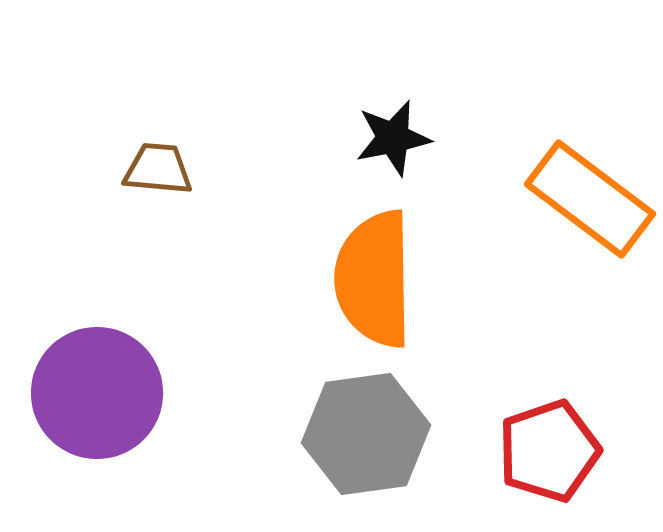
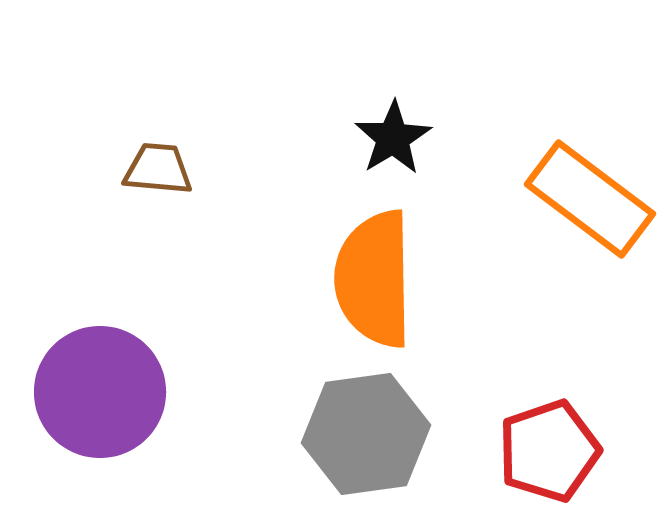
black star: rotated 20 degrees counterclockwise
purple circle: moved 3 px right, 1 px up
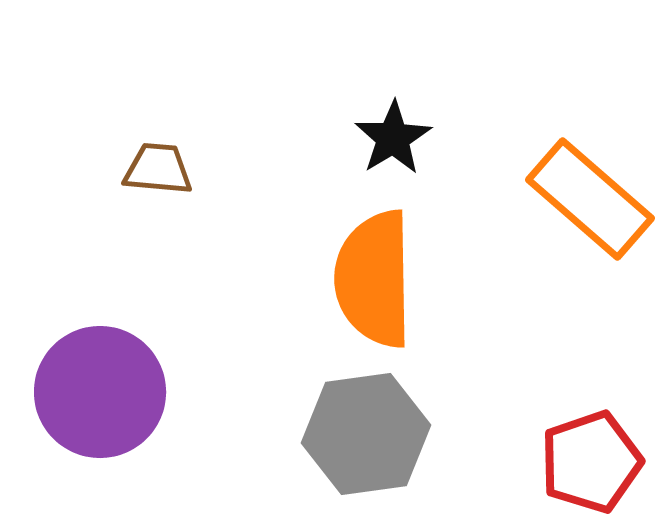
orange rectangle: rotated 4 degrees clockwise
red pentagon: moved 42 px right, 11 px down
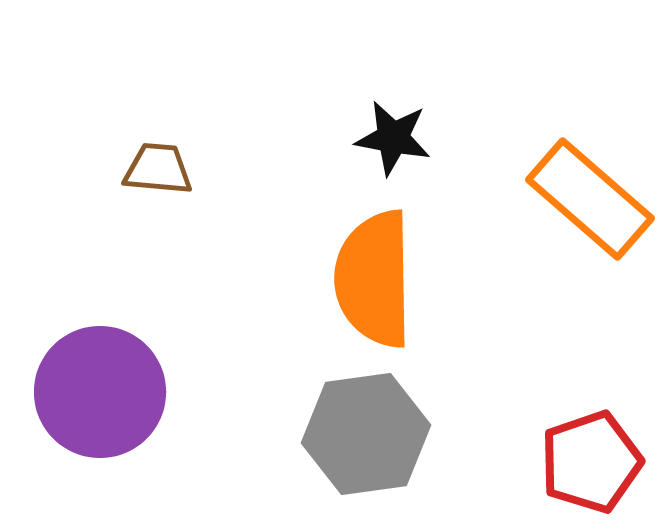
black star: rotated 30 degrees counterclockwise
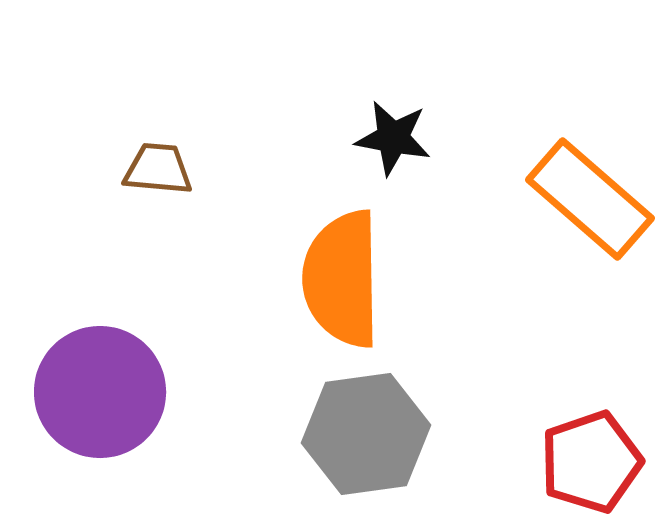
orange semicircle: moved 32 px left
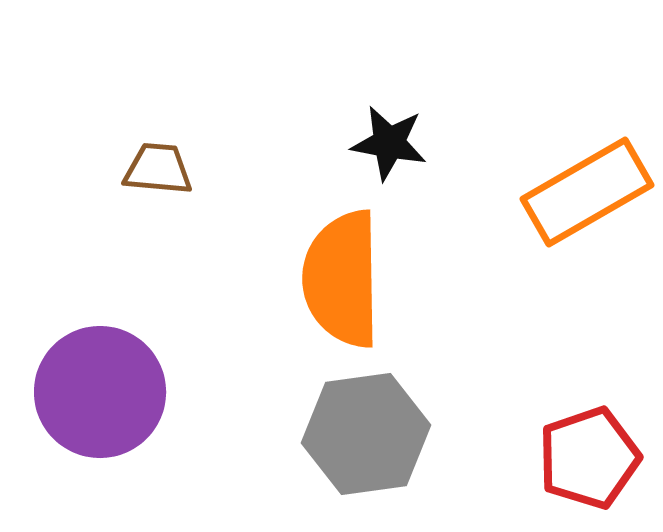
black star: moved 4 px left, 5 px down
orange rectangle: moved 3 px left, 7 px up; rotated 71 degrees counterclockwise
red pentagon: moved 2 px left, 4 px up
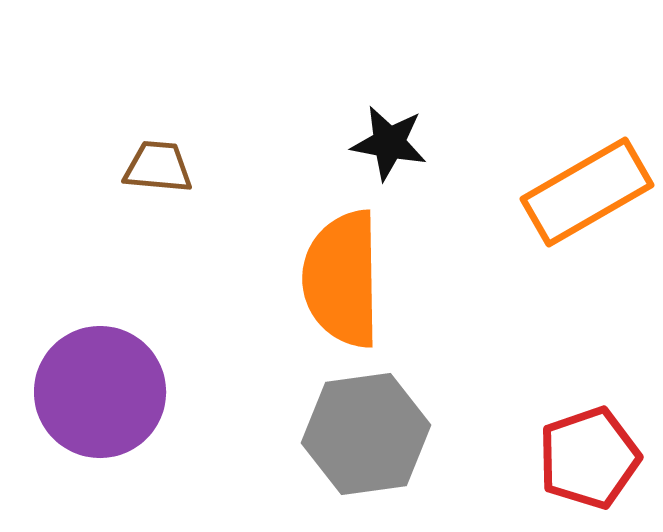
brown trapezoid: moved 2 px up
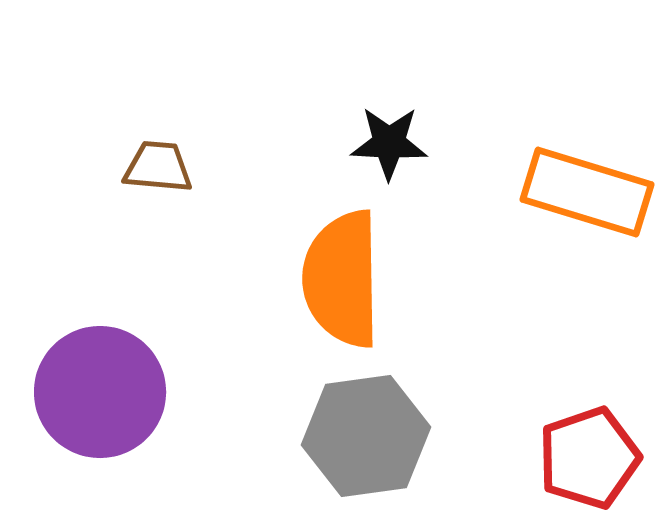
black star: rotated 8 degrees counterclockwise
orange rectangle: rotated 47 degrees clockwise
gray hexagon: moved 2 px down
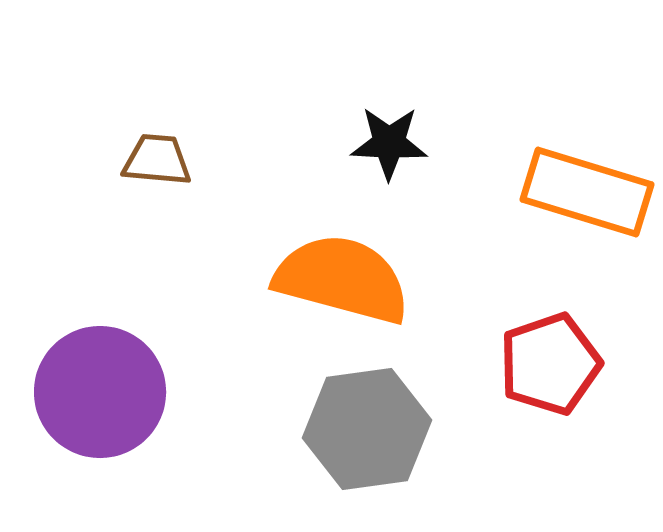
brown trapezoid: moved 1 px left, 7 px up
orange semicircle: rotated 106 degrees clockwise
gray hexagon: moved 1 px right, 7 px up
red pentagon: moved 39 px left, 94 px up
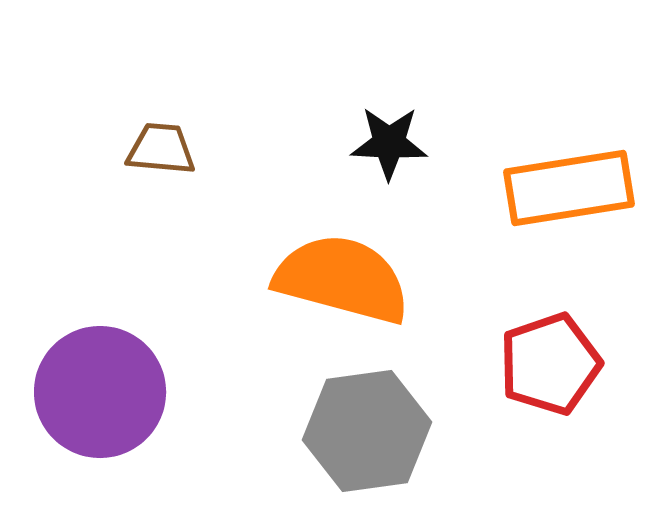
brown trapezoid: moved 4 px right, 11 px up
orange rectangle: moved 18 px left, 4 px up; rotated 26 degrees counterclockwise
gray hexagon: moved 2 px down
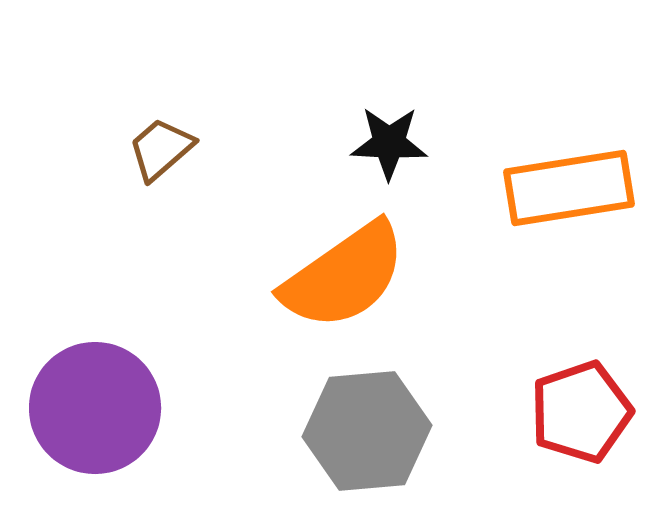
brown trapezoid: rotated 46 degrees counterclockwise
orange semicircle: moved 2 px right, 3 px up; rotated 130 degrees clockwise
red pentagon: moved 31 px right, 48 px down
purple circle: moved 5 px left, 16 px down
gray hexagon: rotated 3 degrees clockwise
